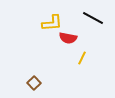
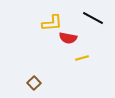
yellow line: rotated 48 degrees clockwise
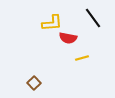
black line: rotated 25 degrees clockwise
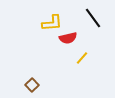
red semicircle: rotated 24 degrees counterclockwise
yellow line: rotated 32 degrees counterclockwise
brown square: moved 2 px left, 2 px down
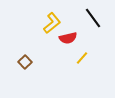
yellow L-shape: rotated 35 degrees counterclockwise
brown square: moved 7 px left, 23 px up
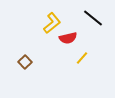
black line: rotated 15 degrees counterclockwise
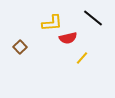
yellow L-shape: rotated 35 degrees clockwise
brown square: moved 5 px left, 15 px up
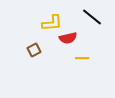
black line: moved 1 px left, 1 px up
brown square: moved 14 px right, 3 px down; rotated 16 degrees clockwise
yellow line: rotated 48 degrees clockwise
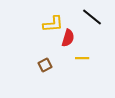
yellow L-shape: moved 1 px right, 1 px down
red semicircle: rotated 60 degrees counterclockwise
brown square: moved 11 px right, 15 px down
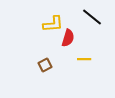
yellow line: moved 2 px right, 1 px down
